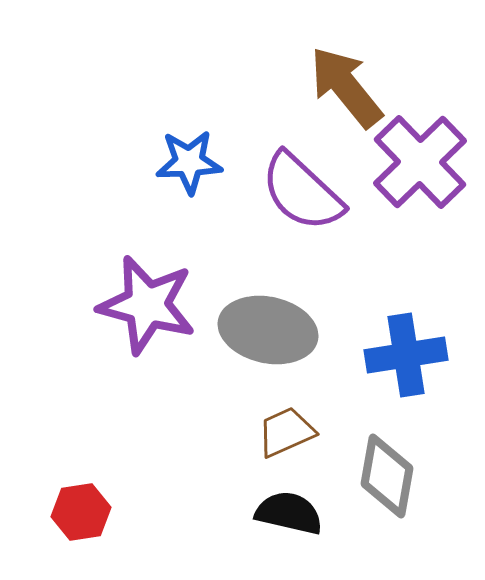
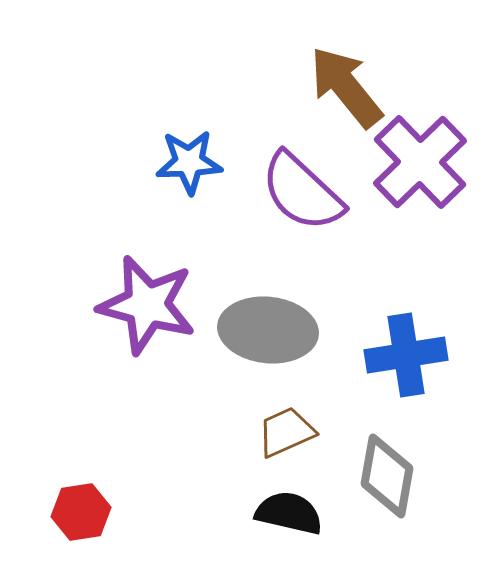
gray ellipse: rotated 6 degrees counterclockwise
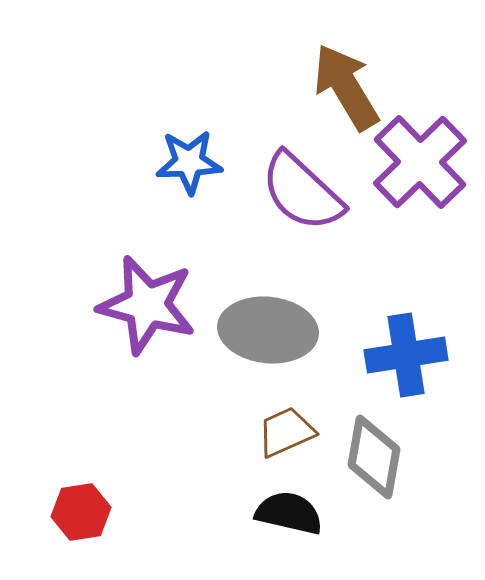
brown arrow: rotated 8 degrees clockwise
gray diamond: moved 13 px left, 19 px up
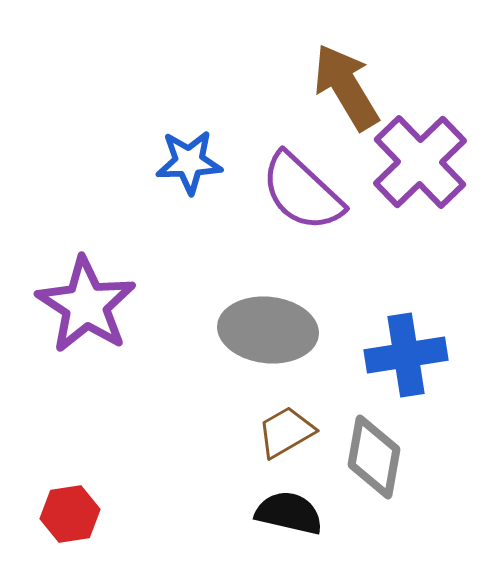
purple star: moved 61 px left; rotated 18 degrees clockwise
brown trapezoid: rotated 6 degrees counterclockwise
red hexagon: moved 11 px left, 2 px down
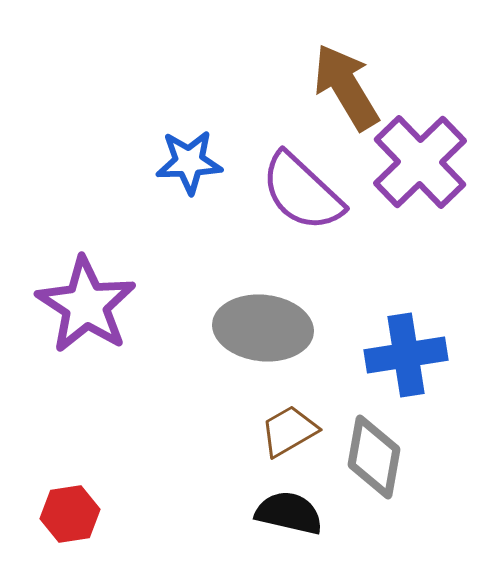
gray ellipse: moved 5 px left, 2 px up
brown trapezoid: moved 3 px right, 1 px up
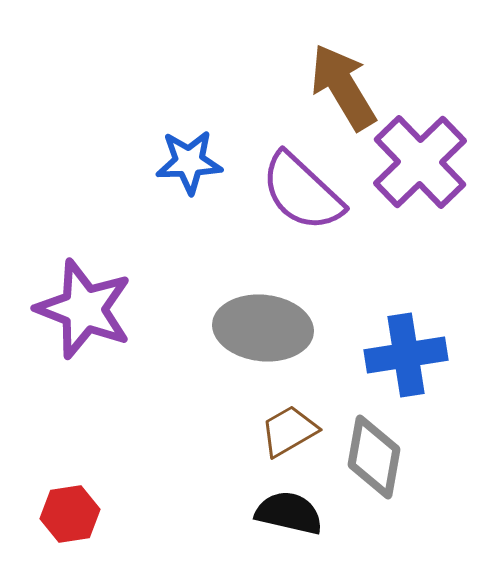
brown arrow: moved 3 px left
purple star: moved 2 px left, 4 px down; rotated 12 degrees counterclockwise
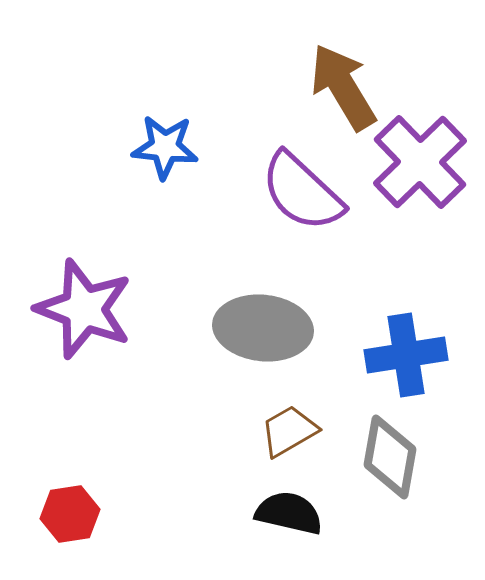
blue star: moved 24 px left, 15 px up; rotated 8 degrees clockwise
gray diamond: moved 16 px right
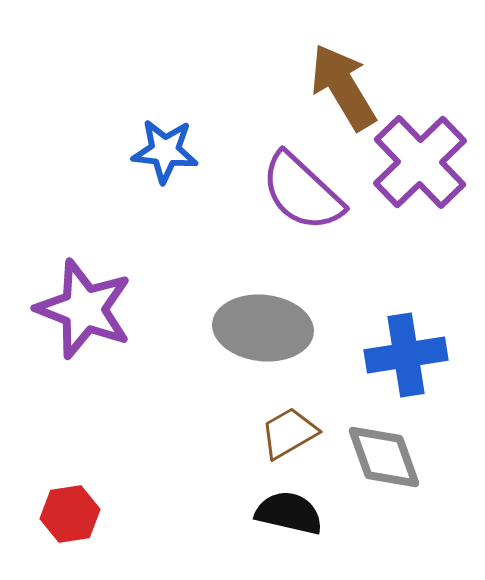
blue star: moved 4 px down
brown trapezoid: moved 2 px down
gray diamond: moved 6 px left; rotated 30 degrees counterclockwise
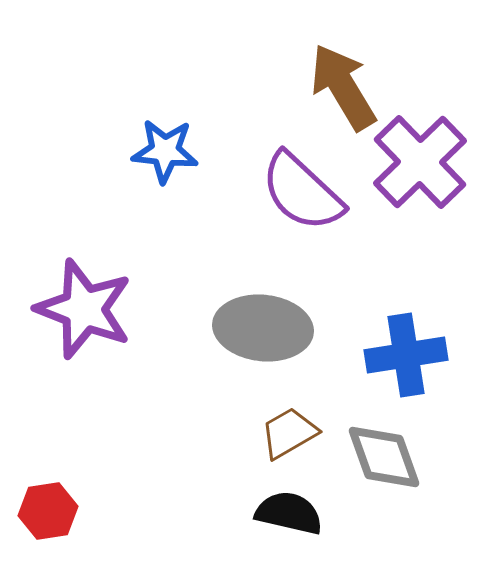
red hexagon: moved 22 px left, 3 px up
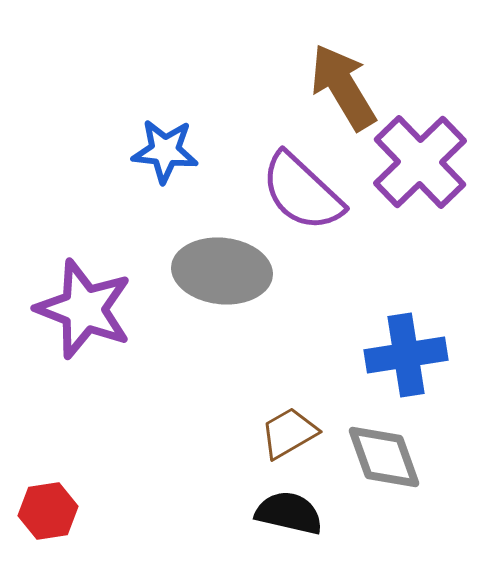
gray ellipse: moved 41 px left, 57 px up
